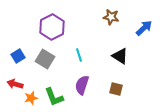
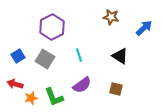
purple semicircle: rotated 144 degrees counterclockwise
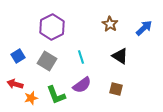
brown star: moved 1 px left, 7 px down; rotated 21 degrees clockwise
cyan line: moved 2 px right, 2 px down
gray square: moved 2 px right, 2 px down
green L-shape: moved 2 px right, 2 px up
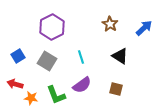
orange star: rotated 24 degrees clockwise
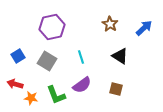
purple hexagon: rotated 15 degrees clockwise
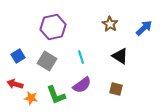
purple hexagon: moved 1 px right
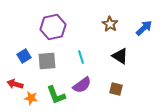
blue square: moved 6 px right
gray square: rotated 36 degrees counterclockwise
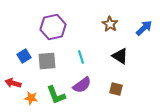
red arrow: moved 2 px left, 1 px up
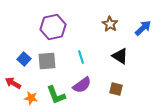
blue arrow: moved 1 px left
blue square: moved 3 px down; rotated 16 degrees counterclockwise
red arrow: rotated 14 degrees clockwise
